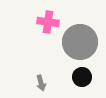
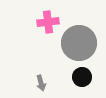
pink cross: rotated 15 degrees counterclockwise
gray circle: moved 1 px left, 1 px down
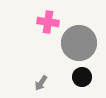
pink cross: rotated 15 degrees clockwise
gray arrow: rotated 49 degrees clockwise
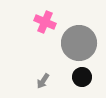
pink cross: moved 3 px left; rotated 15 degrees clockwise
gray arrow: moved 2 px right, 2 px up
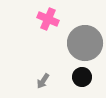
pink cross: moved 3 px right, 3 px up
gray circle: moved 6 px right
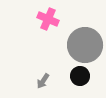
gray circle: moved 2 px down
black circle: moved 2 px left, 1 px up
